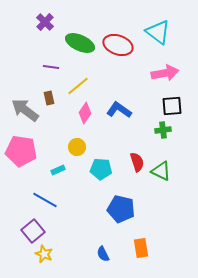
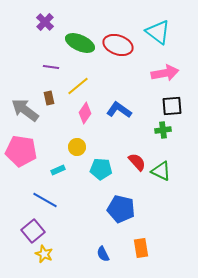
red semicircle: rotated 24 degrees counterclockwise
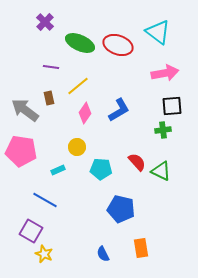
blue L-shape: rotated 115 degrees clockwise
purple square: moved 2 px left; rotated 20 degrees counterclockwise
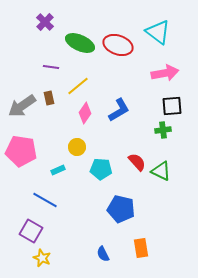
gray arrow: moved 3 px left, 4 px up; rotated 72 degrees counterclockwise
yellow star: moved 2 px left, 4 px down
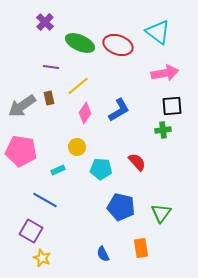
green triangle: moved 42 px down; rotated 40 degrees clockwise
blue pentagon: moved 2 px up
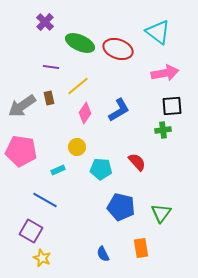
red ellipse: moved 4 px down
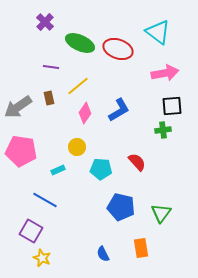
gray arrow: moved 4 px left, 1 px down
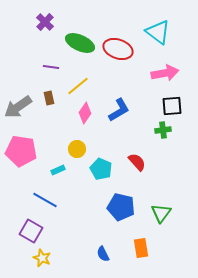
yellow circle: moved 2 px down
cyan pentagon: rotated 20 degrees clockwise
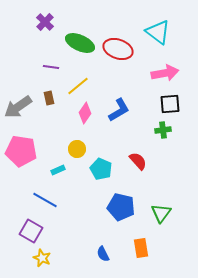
black square: moved 2 px left, 2 px up
red semicircle: moved 1 px right, 1 px up
